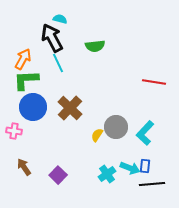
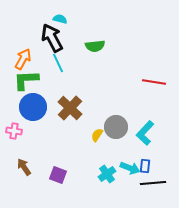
purple square: rotated 24 degrees counterclockwise
black line: moved 1 px right, 1 px up
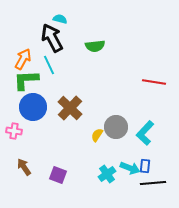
cyan line: moved 9 px left, 2 px down
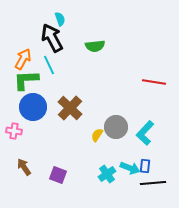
cyan semicircle: rotated 56 degrees clockwise
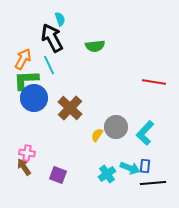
blue circle: moved 1 px right, 9 px up
pink cross: moved 13 px right, 22 px down
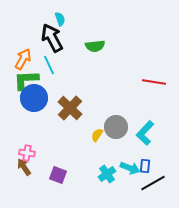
black line: rotated 25 degrees counterclockwise
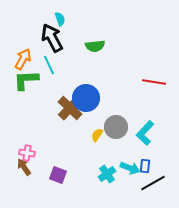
blue circle: moved 52 px right
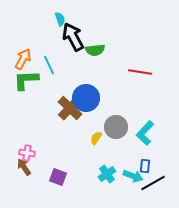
black arrow: moved 21 px right, 1 px up
green semicircle: moved 4 px down
red line: moved 14 px left, 10 px up
yellow semicircle: moved 1 px left, 3 px down
cyan arrow: moved 3 px right, 8 px down
purple square: moved 2 px down
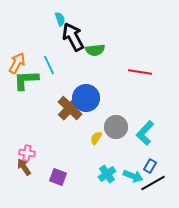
orange arrow: moved 6 px left, 4 px down
blue rectangle: moved 5 px right; rotated 24 degrees clockwise
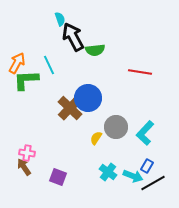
blue circle: moved 2 px right
blue rectangle: moved 3 px left
cyan cross: moved 1 px right, 2 px up; rotated 18 degrees counterclockwise
